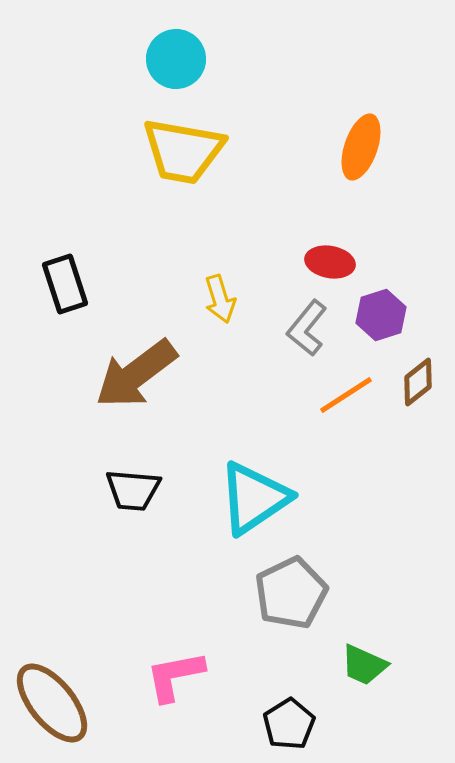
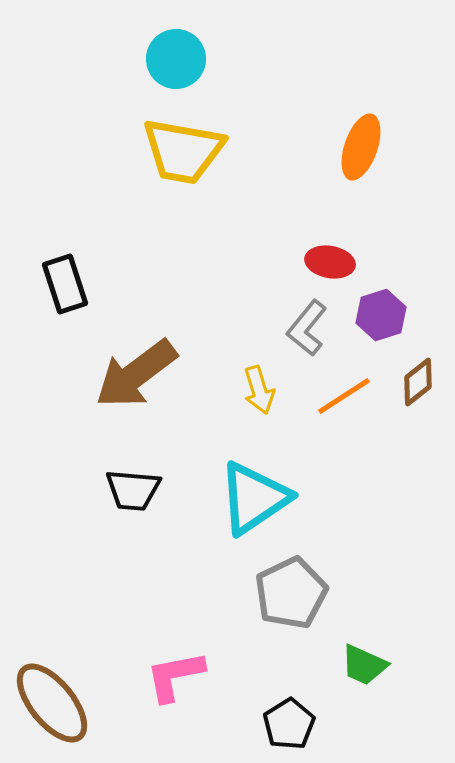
yellow arrow: moved 39 px right, 91 px down
orange line: moved 2 px left, 1 px down
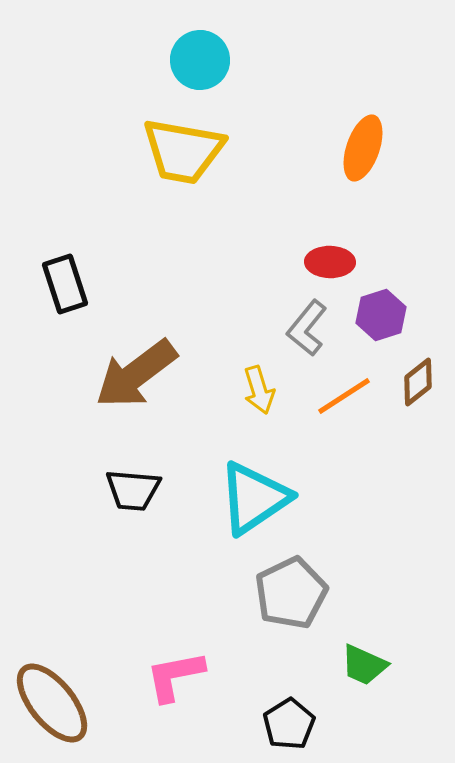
cyan circle: moved 24 px right, 1 px down
orange ellipse: moved 2 px right, 1 px down
red ellipse: rotated 9 degrees counterclockwise
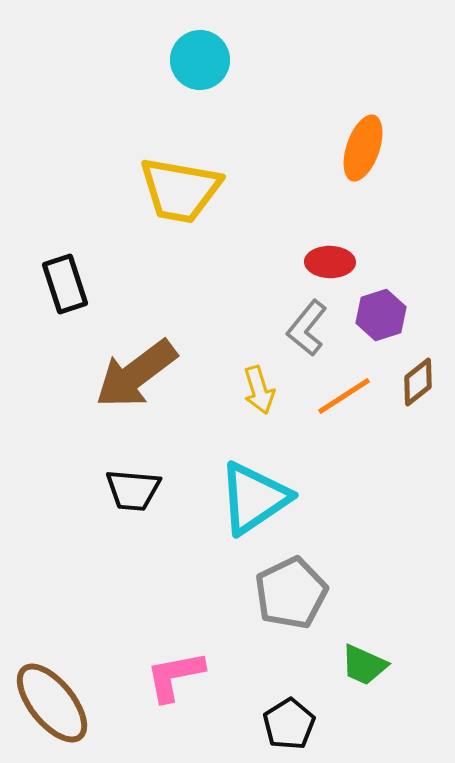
yellow trapezoid: moved 3 px left, 39 px down
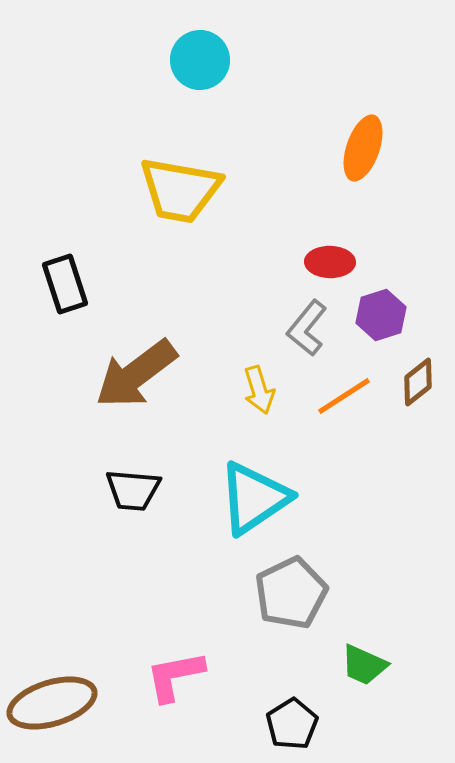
brown ellipse: rotated 68 degrees counterclockwise
black pentagon: moved 3 px right
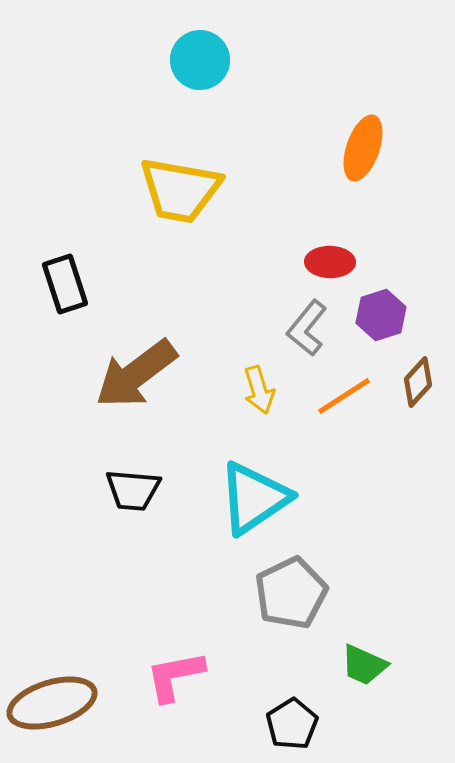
brown diamond: rotated 9 degrees counterclockwise
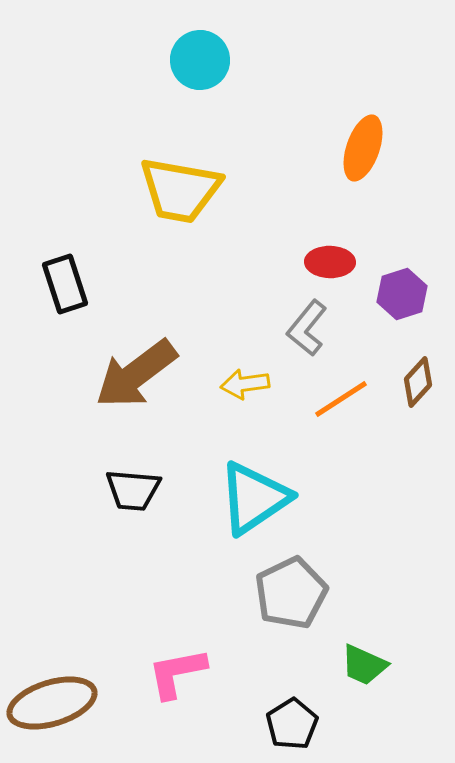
purple hexagon: moved 21 px right, 21 px up
yellow arrow: moved 14 px left, 6 px up; rotated 99 degrees clockwise
orange line: moved 3 px left, 3 px down
pink L-shape: moved 2 px right, 3 px up
